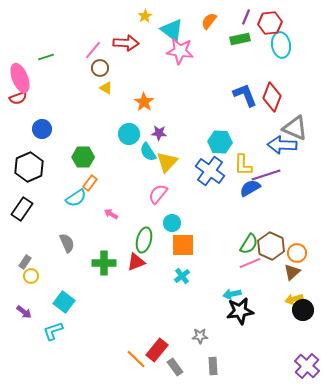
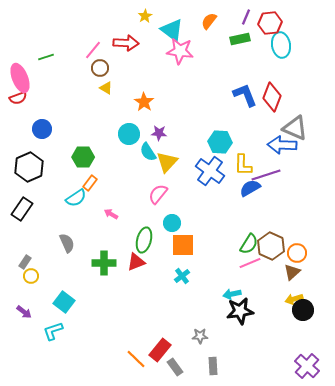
red rectangle at (157, 350): moved 3 px right
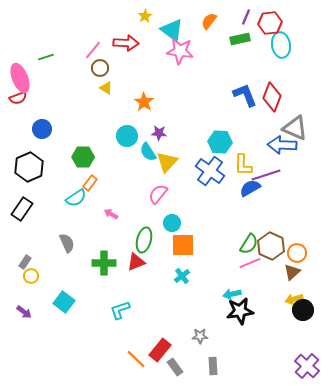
cyan circle at (129, 134): moved 2 px left, 2 px down
cyan L-shape at (53, 331): moved 67 px right, 21 px up
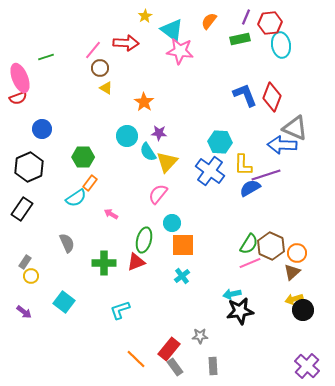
red rectangle at (160, 350): moved 9 px right, 1 px up
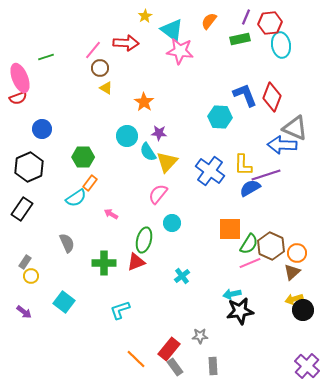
cyan hexagon at (220, 142): moved 25 px up
orange square at (183, 245): moved 47 px right, 16 px up
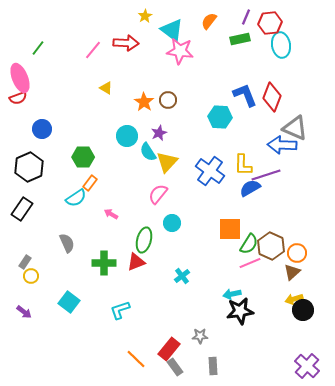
green line at (46, 57): moved 8 px left, 9 px up; rotated 35 degrees counterclockwise
brown circle at (100, 68): moved 68 px right, 32 px down
purple star at (159, 133): rotated 28 degrees counterclockwise
cyan square at (64, 302): moved 5 px right
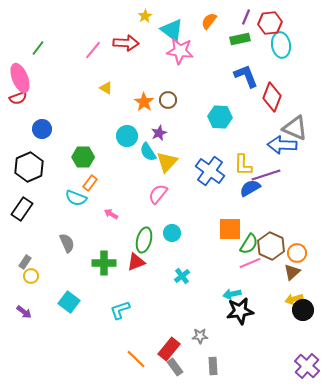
blue L-shape at (245, 95): moved 1 px right, 19 px up
cyan semicircle at (76, 198): rotated 55 degrees clockwise
cyan circle at (172, 223): moved 10 px down
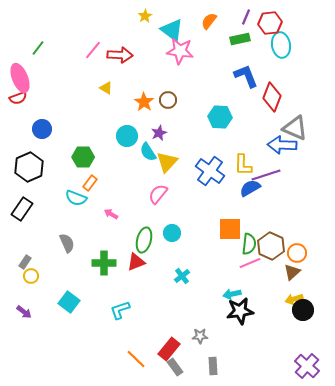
red arrow at (126, 43): moved 6 px left, 12 px down
green semicircle at (249, 244): rotated 25 degrees counterclockwise
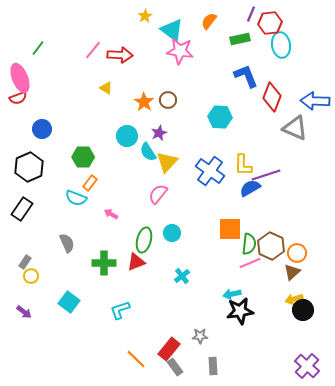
purple line at (246, 17): moved 5 px right, 3 px up
blue arrow at (282, 145): moved 33 px right, 44 px up
